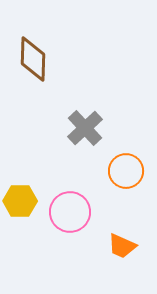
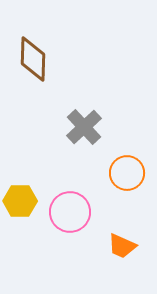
gray cross: moved 1 px left, 1 px up
orange circle: moved 1 px right, 2 px down
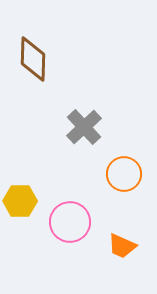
orange circle: moved 3 px left, 1 px down
pink circle: moved 10 px down
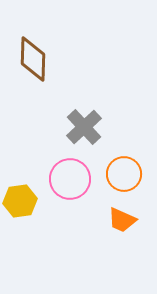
yellow hexagon: rotated 8 degrees counterclockwise
pink circle: moved 43 px up
orange trapezoid: moved 26 px up
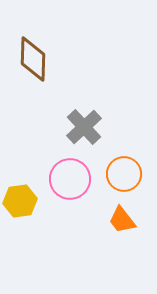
orange trapezoid: rotated 28 degrees clockwise
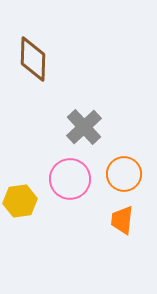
orange trapezoid: rotated 44 degrees clockwise
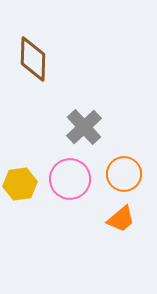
yellow hexagon: moved 17 px up
orange trapezoid: moved 1 px left, 1 px up; rotated 136 degrees counterclockwise
